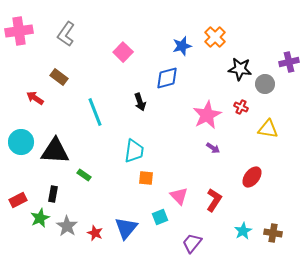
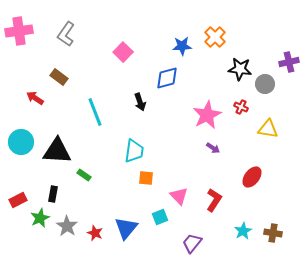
blue star: rotated 12 degrees clockwise
black triangle: moved 2 px right
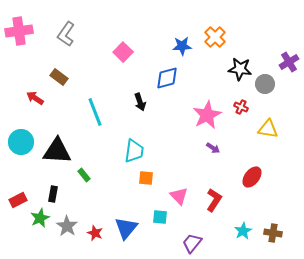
purple cross: rotated 18 degrees counterclockwise
green rectangle: rotated 16 degrees clockwise
cyan square: rotated 28 degrees clockwise
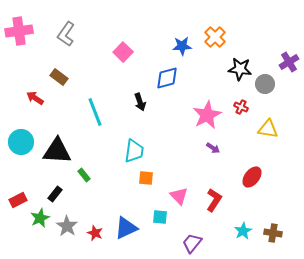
black rectangle: moved 2 px right; rotated 28 degrees clockwise
blue triangle: rotated 25 degrees clockwise
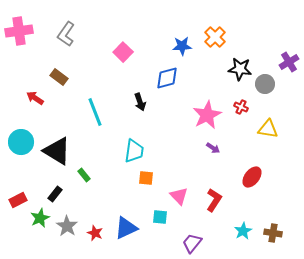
black triangle: rotated 28 degrees clockwise
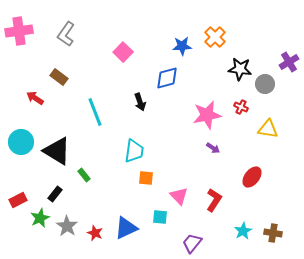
pink star: rotated 16 degrees clockwise
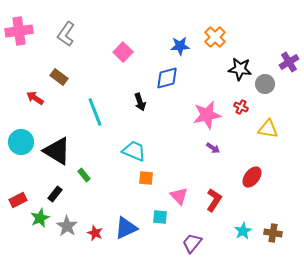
blue star: moved 2 px left
cyan trapezoid: rotated 75 degrees counterclockwise
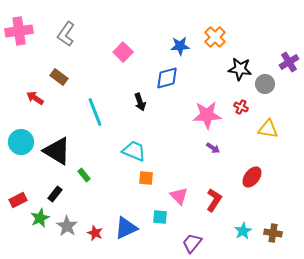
pink star: rotated 8 degrees clockwise
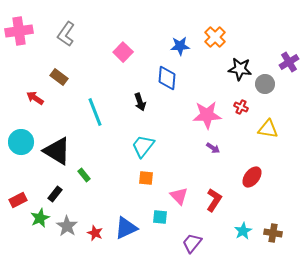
blue diamond: rotated 70 degrees counterclockwise
cyan trapezoid: moved 9 px right, 5 px up; rotated 75 degrees counterclockwise
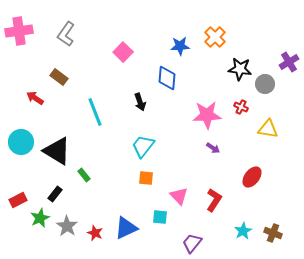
brown cross: rotated 12 degrees clockwise
